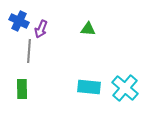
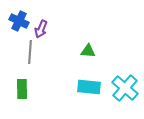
green triangle: moved 22 px down
gray line: moved 1 px right, 1 px down
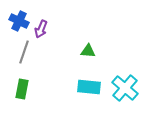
gray line: moved 6 px left; rotated 15 degrees clockwise
green rectangle: rotated 12 degrees clockwise
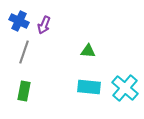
purple arrow: moved 3 px right, 4 px up
green rectangle: moved 2 px right, 2 px down
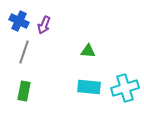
cyan cross: rotated 32 degrees clockwise
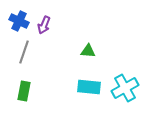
cyan cross: rotated 12 degrees counterclockwise
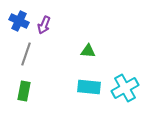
gray line: moved 2 px right, 2 px down
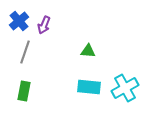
blue cross: rotated 24 degrees clockwise
gray line: moved 1 px left, 2 px up
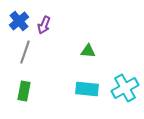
cyan rectangle: moved 2 px left, 2 px down
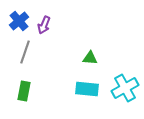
green triangle: moved 2 px right, 7 px down
